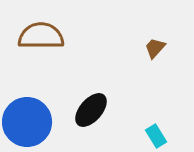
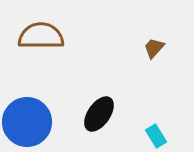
brown trapezoid: moved 1 px left
black ellipse: moved 8 px right, 4 px down; rotated 6 degrees counterclockwise
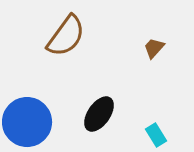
brown semicircle: moved 25 px right; rotated 126 degrees clockwise
cyan rectangle: moved 1 px up
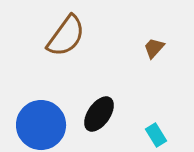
blue circle: moved 14 px right, 3 px down
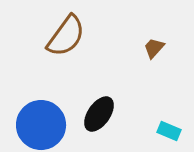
cyan rectangle: moved 13 px right, 4 px up; rotated 35 degrees counterclockwise
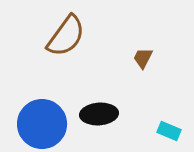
brown trapezoid: moved 11 px left, 10 px down; rotated 15 degrees counterclockwise
black ellipse: rotated 51 degrees clockwise
blue circle: moved 1 px right, 1 px up
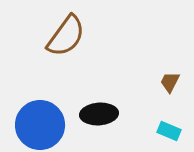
brown trapezoid: moved 27 px right, 24 px down
blue circle: moved 2 px left, 1 px down
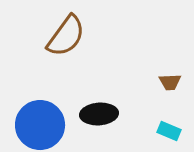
brown trapezoid: rotated 120 degrees counterclockwise
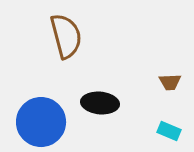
brown semicircle: rotated 51 degrees counterclockwise
black ellipse: moved 1 px right, 11 px up; rotated 9 degrees clockwise
blue circle: moved 1 px right, 3 px up
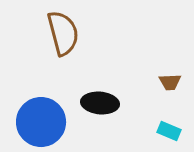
brown semicircle: moved 3 px left, 3 px up
